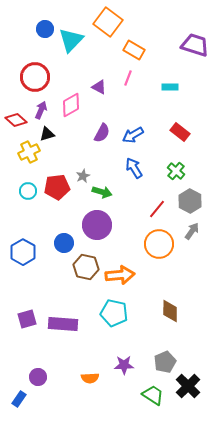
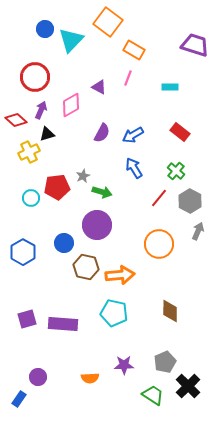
cyan circle at (28, 191): moved 3 px right, 7 px down
red line at (157, 209): moved 2 px right, 11 px up
gray arrow at (192, 231): moved 6 px right; rotated 12 degrees counterclockwise
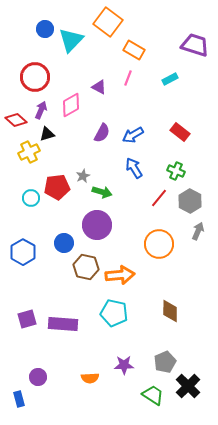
cyan rectangle at (170, 87): moved 8 px up; rotated 28 degrees counterclockwise
green cross at (176, 171): rotated 18 degrees counterclockwise
blue rectangle at (19, 399): rotated 49 degrees counterclockwise
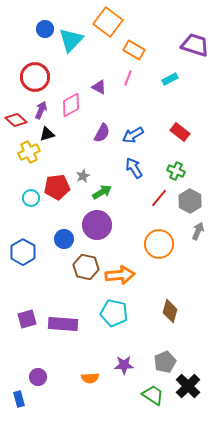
green arrow at (102, 192): rotated 48 degrees counterclockwise
blue circle at (64, 243): moved 4 px up
brown diamond at (170, 311): rotated 15 degrees clockwise
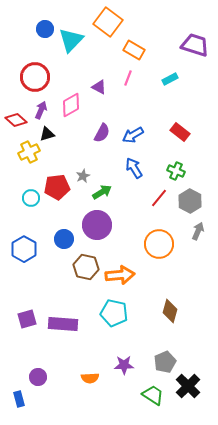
blue hexagon at (23, 252): moved 1 px right, 3 px up
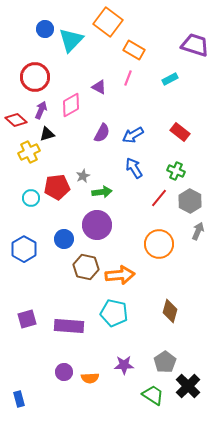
green arrow at (102, 192): rotated 24 degrees clockwise
purple rectangle at (63, 324): moved 6 px right, 2 px down
gray pentagon at (165, 362): rotated 10 degrees counterclockwise
purple circle at (38, 377): moved 26 px right, 5 px up
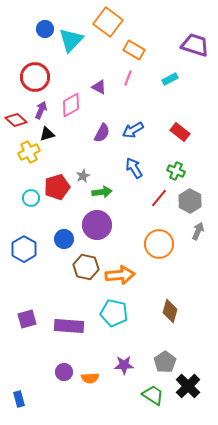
blue arrow at (133, 135): moved 5 px up
red pentagon at (57, 187): rotated 10 degrees counterclockwise
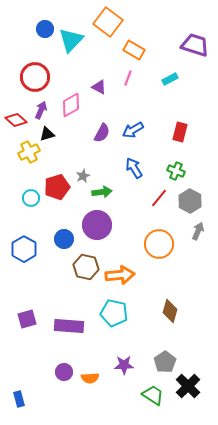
red rectangle at (180, 132): rotated 66 degrees clockwise
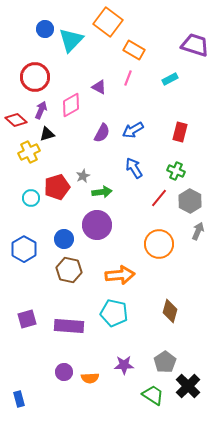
brown hexagon at (86, 267): moved 17 px left, 3 px down
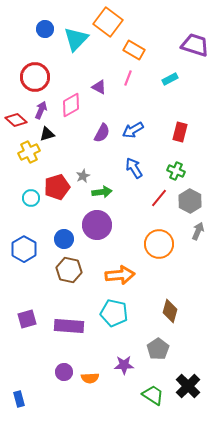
cyan triangle at (71, 40): moved 5 px right, 1 px up
gray pentagon at (165, 362): moved 7 px left, 13 px up
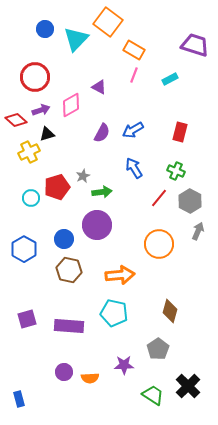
pink line at (128, 78): moved 6 px right, 3 px up
purple arrow at (41, 110): rotated 48 degrees clockwise
